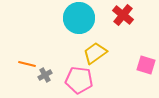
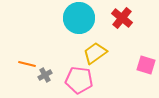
red cross: moved 1 px left, 3 px down
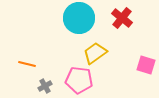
gray cross: moved 11 px down
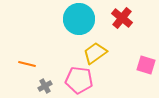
cyan circle: moved 1 px down
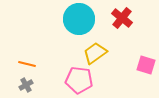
gray cross: moved 19 px left, 1 px up
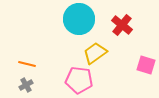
red cross: moved 7 px down
